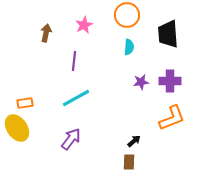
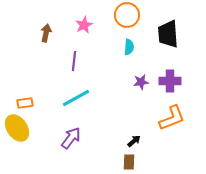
purple arrow: moved 1 px up
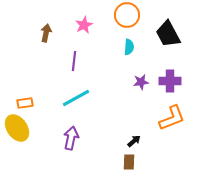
black trapezoid: rotated 24 degrees counterclockwise
purple arrow: rotated 25 degrees counterclockwise
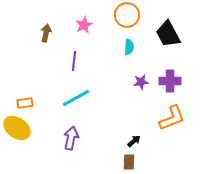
yellow ellipse: rotated 20 degrees counterclockwise
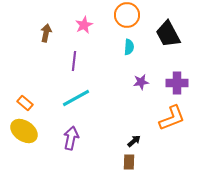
purple cross: moved 7 px right, 2 px down
orange rectangle: rotated 49 degrees clockwise
yellow ellipse: moved 7 px right, 3 px down
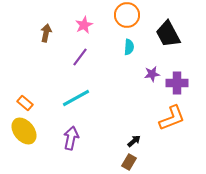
purple line: moved 6 px right, 4 px up; rotated 30 degrees clockwise
purple star: moved 11 px right, 8 px up
yellow ellipse: rotated 16 degrees clockwise
brown rectangle: rotated 28 degrees clockwise
